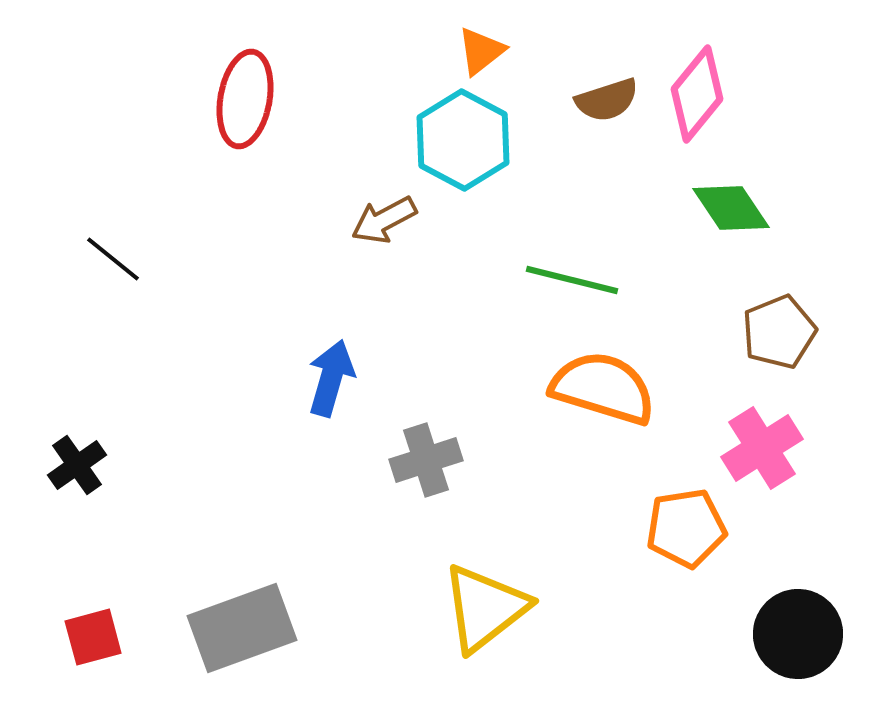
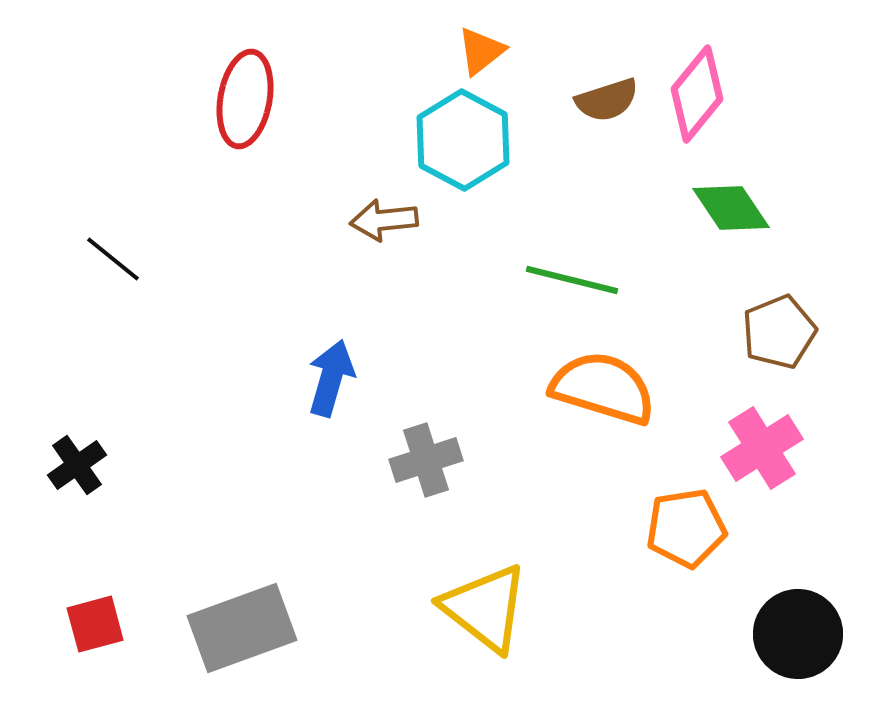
brown arrow: rotated 22 degrees clockwise
yellow triangle: rotated 44 degrees counterclockwise
red square: moved 2 px right, 13 px up
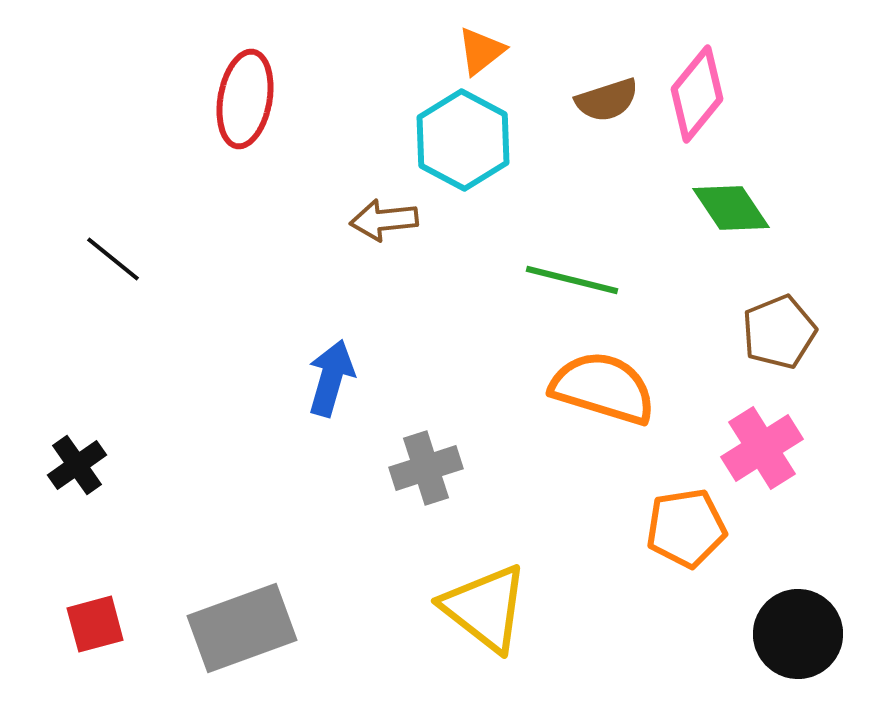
gray cross: moved 8 px down
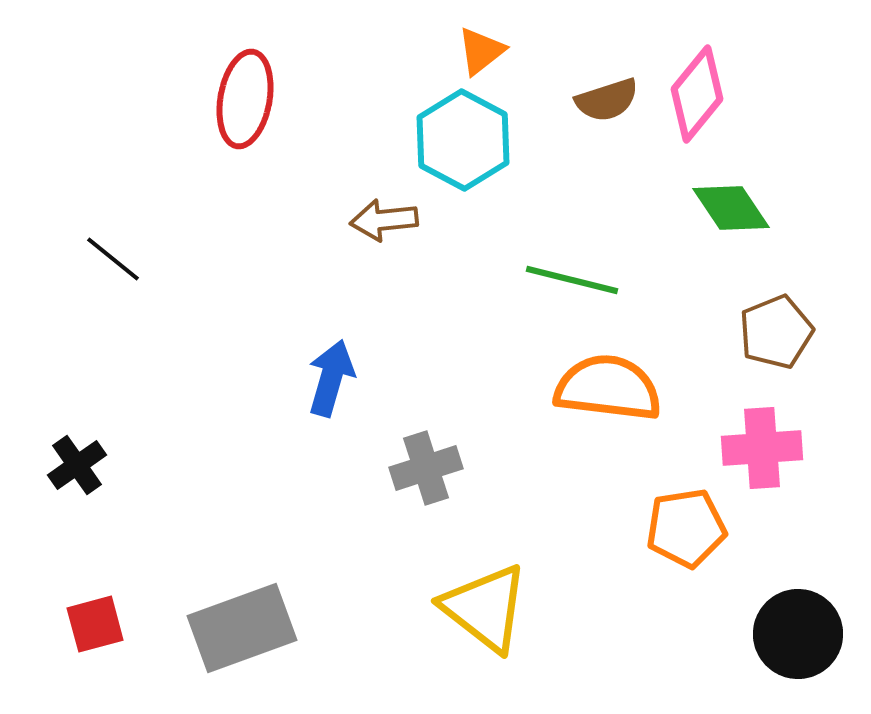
brown pentagon: moved 3 px left
orange semicircle: moved 5 px right; rotated 10 degrees counterclockwise
pink cross: rotated 28 degrees clockwise
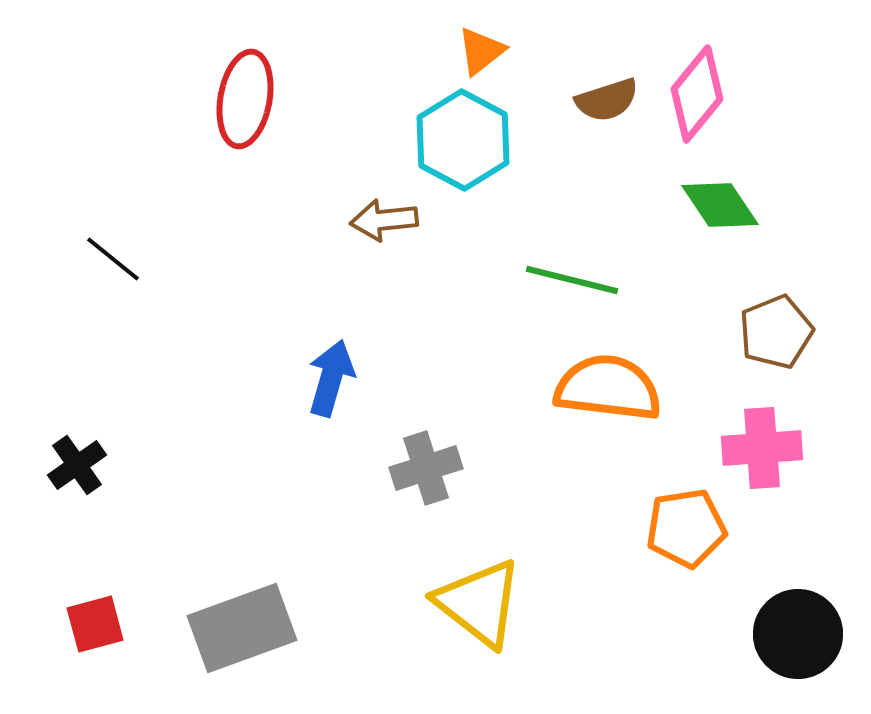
green diamond: moved 11 px left, 3 px up
yellow triangle: moved 6 px left, 5 px up
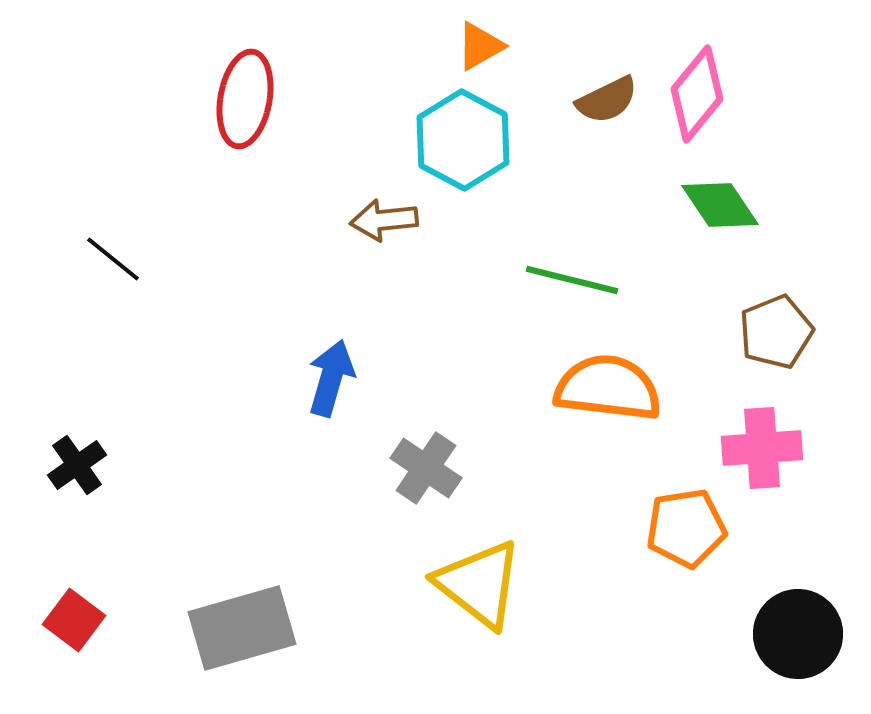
orange triangle: moved 1 px left, 5 px up; rotated 8 degrees clockwise
brown semicircle: rotated 8 degrees counterclockwise
gray cross: rotated 38 degrees counterclockwise
yellow triangle: moved 19 px up
red square: moved 21 px left, 4 px up; rotated 38 degrees counterclockwise
gray rectangle: rotated 4 degrees clockwise
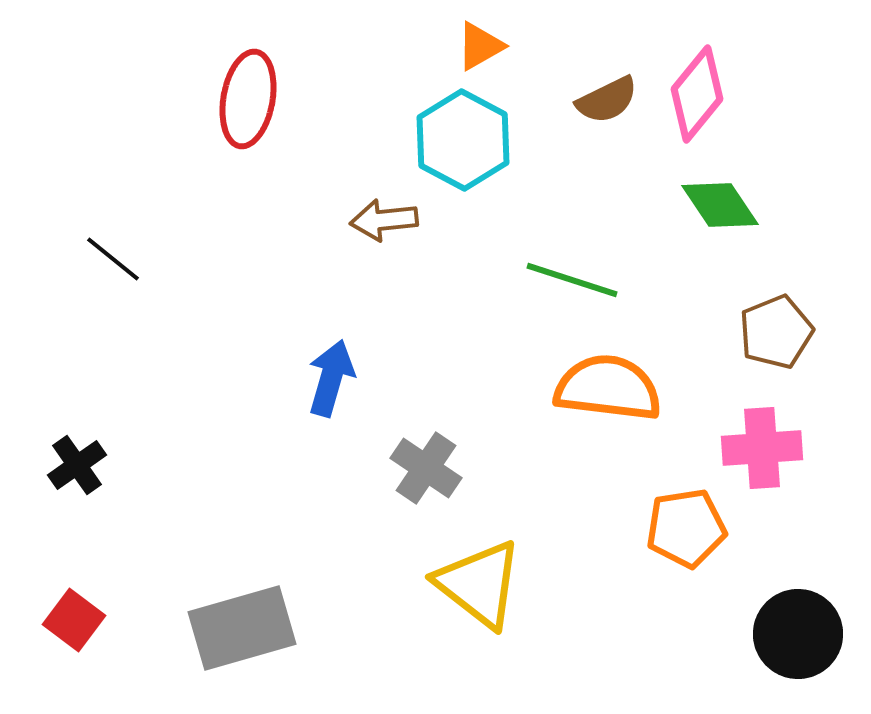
red ellipse: moved 3 px right
green line: rotated 4 degrees clockwise
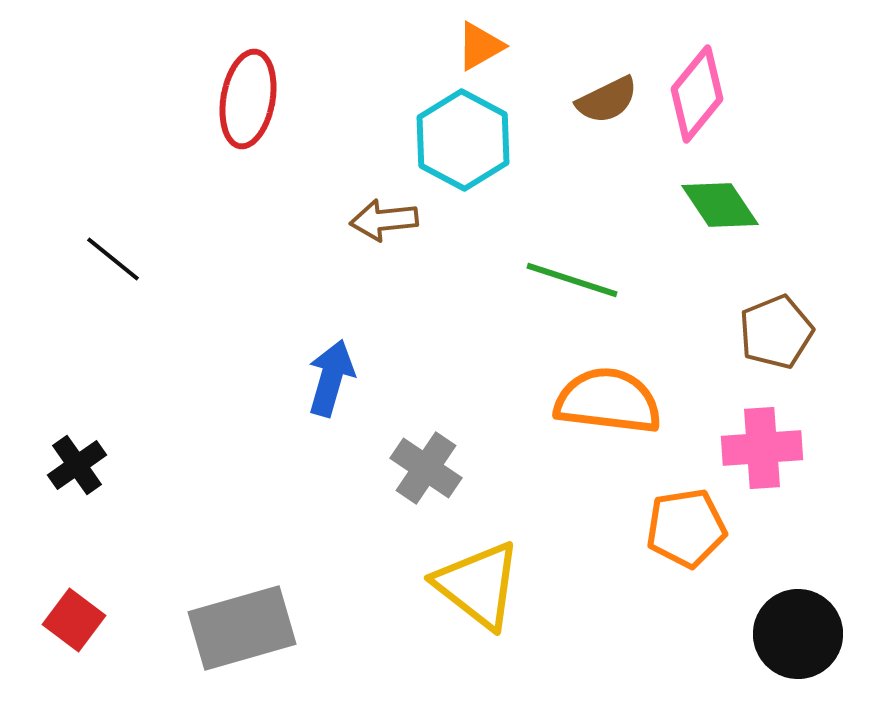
orange semicircle: moved 13 px down
yellow triangle: moved 1 px left, 1 px down
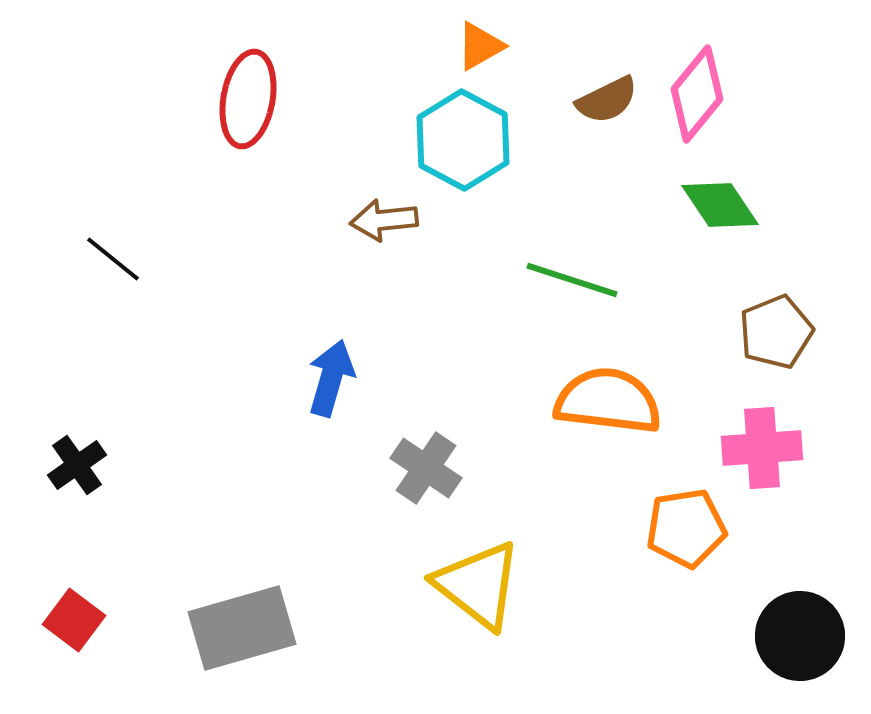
black circle: moved 2 px right, 2 px down
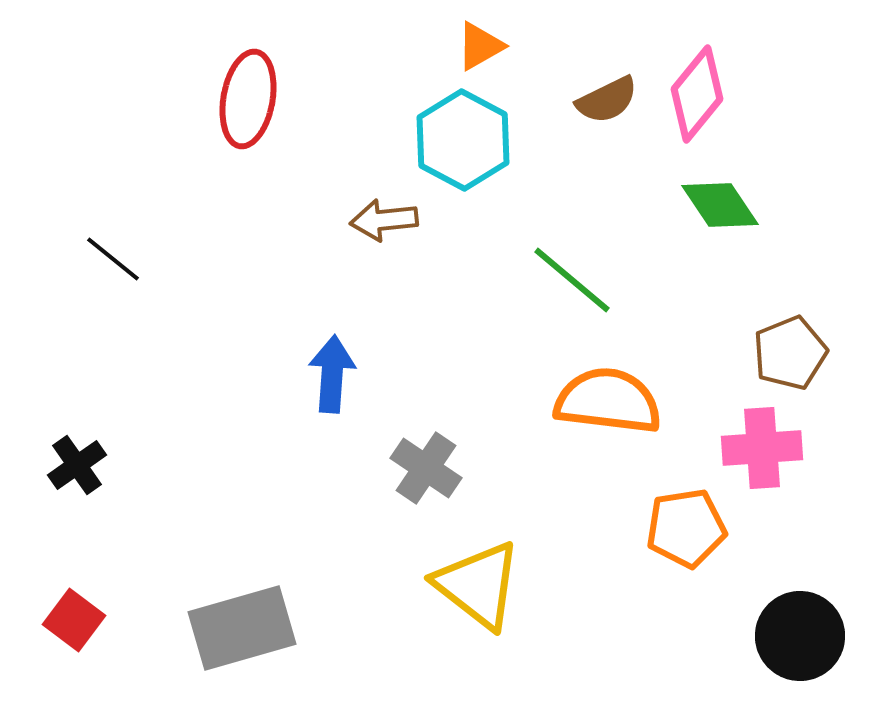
green line: rotated 22 degrees clockwise
brown pentagon: moved 14 px right, 21 px down
blue arrow: moved 1 px right, 4 px up; rotated 12 degrees counterclockwise
